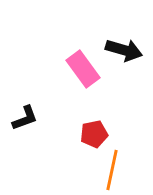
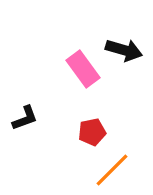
red pentagon: moved 2 px left, 2 px up
orange line: rotated 33 degrees clockwise
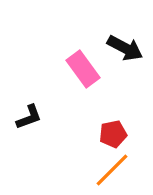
black arrow: moved 1 px right, 2 px up; rotated 12 degrees clockwise
black L-shape: moved 4 px right, 1 px up
red pentagon: moved 21 px right, 2 px down
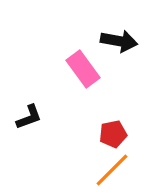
black arrow: moved 6 px left, 7 px up; rotated 18 degrees counterclockwise
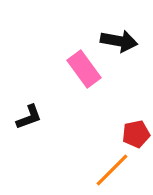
pink rectangle: moved 1 px right
red pentagon: moved 23 px right
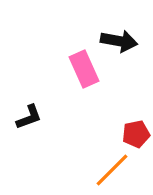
pink rectangle: rotated 12 degrees clockwise
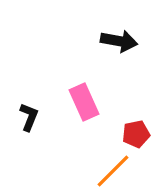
pink rectangle: moved 33 px down
black L-shape: rotated 48 degrees counterclockwise
orange line: moved 1 px right, 1 px down
